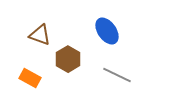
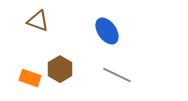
brown triangle: moved 2 px left, 14 px up
brown hexagon: moved 8 px left, 10 px down
orange rectangle: rotated 10 degrees counterclockwise
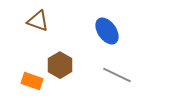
brown hexagon: moved 4 px up
orange rectangle: moved 2 px right, 3 px down
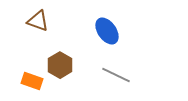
gray line: moved 1 px left
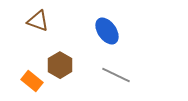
orange rectangle: rotated 20 degrees clockwise
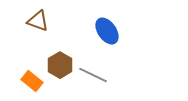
gray line: moved 23 px left
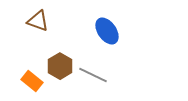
brown hexagon: moved 1 px down
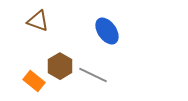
orange rectangle: moved 2 px right
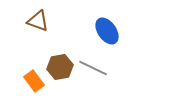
brown hexagon: moved 1 px down; rotated 20 degrees clockwise
gray line: moved 7 px up
orange rectangle: rotated 15 degrees clockwise
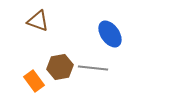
blue ellipse: moved 3 px right, 3 px down
gray line: rotated 20 degrees counterclockwise
